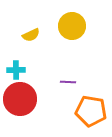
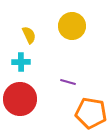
yellow semicircle: moved 2 px left; rotated 90 degrees counterclockwise
cyan cross: moved 5 px right, 8 px up
purple line: rotated 14 degrees clockwise
orange pentagon: moved 2 px down
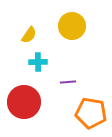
yellow semicircle: rotated 60 degrees clockwise
cyan cross: moved 17 px right
purple line: rotated 21 degrees counterclockwise
red circle: moved 4 px right, 3 px down
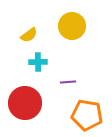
yellow semicircle: rotated 18 degrees clockwise
red circle: moved 1 px right, 1 px down
orange pentagon: moved 4 px left, 2 px down
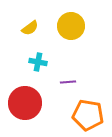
yellow circle: moved 1 px left
yellow semicircle: moved 1 px right, 7 px up
cyan cross: rotated 12 degrees clockwise
orange pentagon: moved 1 px right
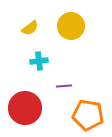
cyan cross: moved 1 px right, 1 px up; rotated 18 degrees counterclockwise
purple line: moved 4 px left, 4 px down
red circle: moved 5 px down
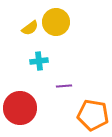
yellow circle: moved 15 px left, 4 px up
red circle: moved 5 px left
orange pentagon: moved 5 px right
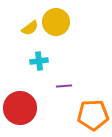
orange pentagon: rotated 12 degrees counterclockwise
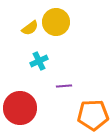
cyan cross: rotated 18 degrees counterclockwise
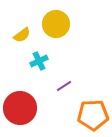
yellow circle: moved 2 px down
yellow semicircle: moved 8 px left, 7 px down
purple line: rotated 28 degrees counterclockwise
